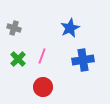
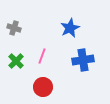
green cross: moved 2 px left, 2 px down
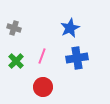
blue cross: moved 6 px left, 2 px up
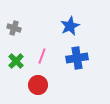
blue star: moved 2 px up
red circle: moved 5 px left, 2 px up
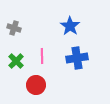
blue star: rotated 12 degrees counterclockwise
pink line: rotated 21 degrees counterclockwise
red circle: moved 2 px left
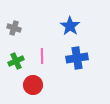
green cross: rotated 21 degrees clockwise
red circle: moved 3 px left
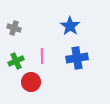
red circle: moved 2 px left, 3 px up
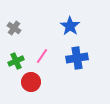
gray cross: rotated 16 degrees clockwise
pink line: rotated 35 degrees clockwise
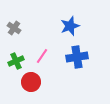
blue star: rotated 18 degrees clockwise
blue cross: moved 1 px up
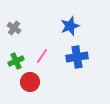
red circle: moved 1 px left
